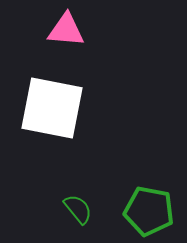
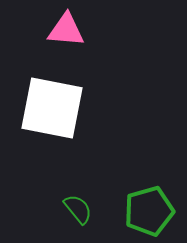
green pentagon: rotated 27 degrees counterclockwise
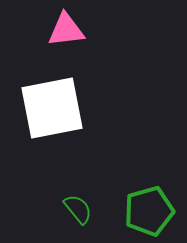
pink triangle: rotated 12 degrees counterclockwise
white square: rotated 22 degrees counterclockwise
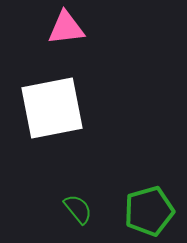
pink triangle: moved 2 px up
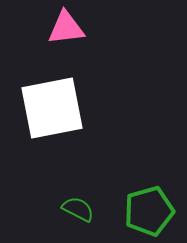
green semicircle: rotated 24 degrees counterclockwise
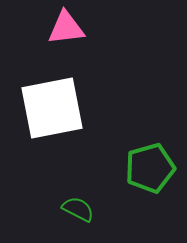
green pentagon: moved 1 px right, 43 px up
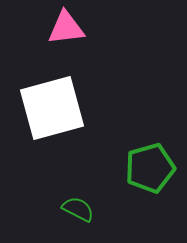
white square: rotated 4 degrees counterclockwise
